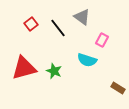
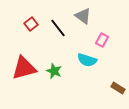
gray triangle: moved 1 px right, 1 px up
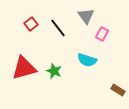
gray triangle: moved 3 px right; rotated 18 degrees clockwise
pink rectangle: moved 6 px up
brown rectangle: moved 2 px down
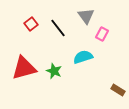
cyan semicircle: moved 4 px left, 3 px up; rotated 144 degrees clockwise
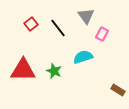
red triangle: moved 1 px left, 2 px down; rotated 16 degrees clockwise
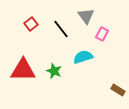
black line: moved 3 px right, 1 px down
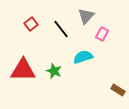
gray triangle: rotated 18 degrees clockwise
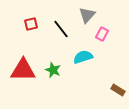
gray triangle: moved 1 px right, 1 px up
red square: rotated 24 degrees clockwise
green star: moved 1 px left, 1 px up
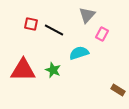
red square: rotated 24 degrees clockwise
black line: moved 7 px left, 1 px down; rotated 24 degrees counterclockwise
cyan semicircle: moved 4 px left, 4 px up
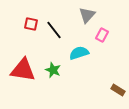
black line: rotated 24 degrees clockwise
pink rectangle: moved 1 px down
red triangle: rotated 8 degrees clockwise
